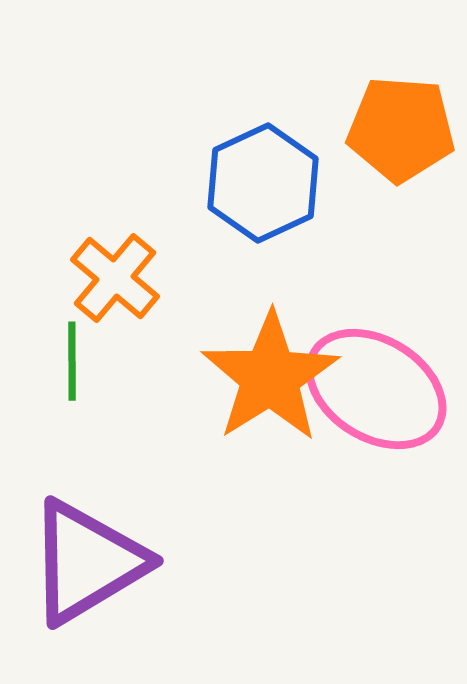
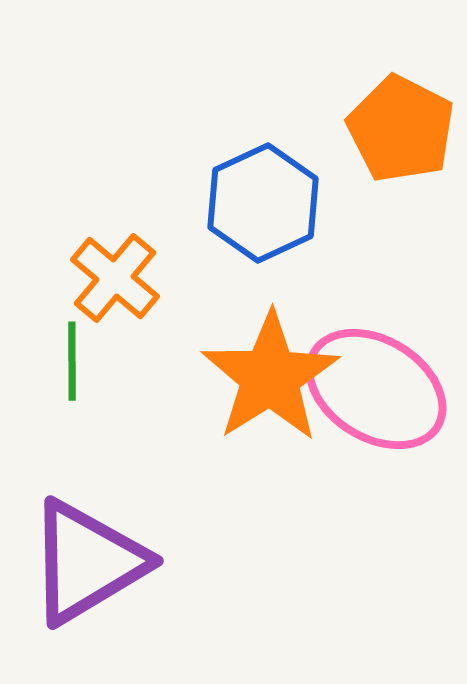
orange pentagon: rotated 23 degrees clockwise
blue hexagon: moved 20 px down
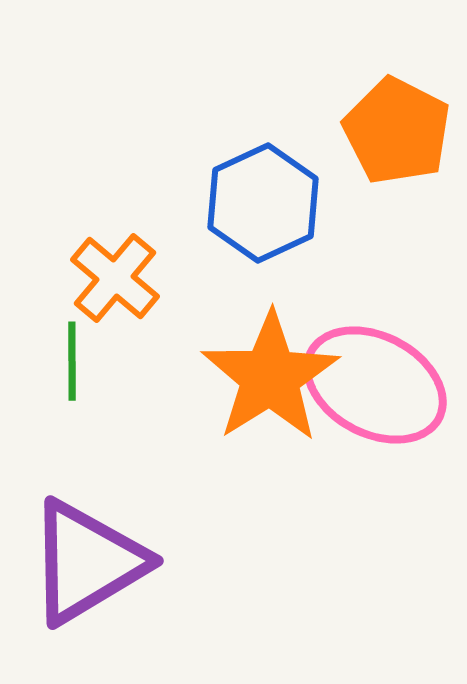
orange pentagon: moved 4 px left, 2 px down
pink ellipse: moved 1 px left, 4 px up; rotated 4 degrees counterclockwise
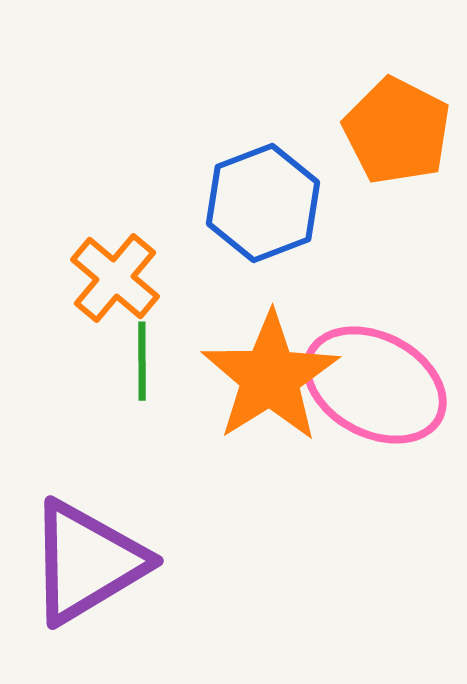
blue hexagon: rotated 4 degrees clockwise
green line: moved 70 px right
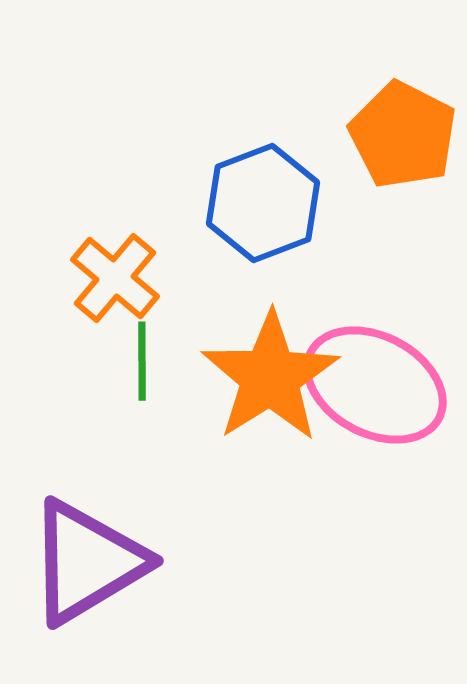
orange pentagon: moved 6 px right, 4 px down
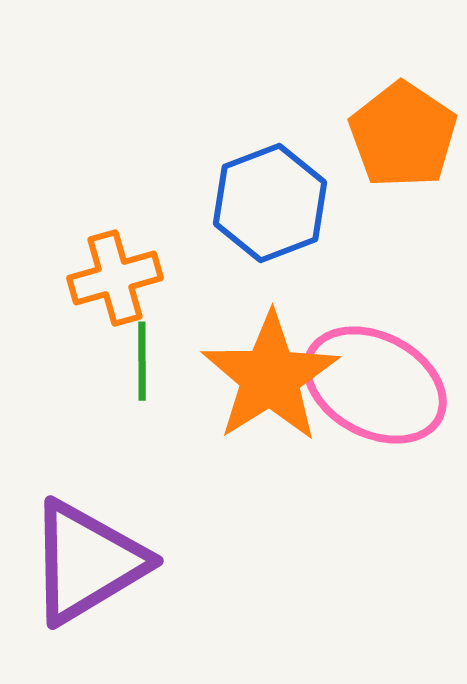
orange pentagon: rotated 7 degrees clockwise
blue hexagon: moved 7 px right
orange cross: rotated 34 degrees clockwise
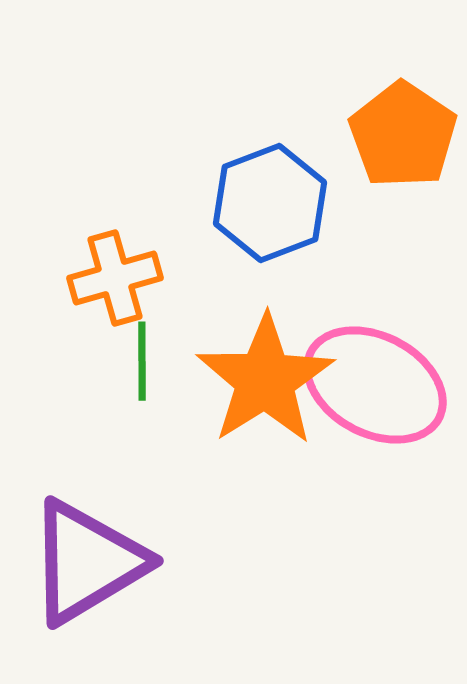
orange star: moved 5 px left, 3 px down
